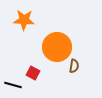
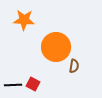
orange circle: moved 1 px left
red square: moved 11 px down
black line: rotated 18 degrees counterclockwise
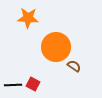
orange star: moved 4 px right, 2 px up
brown semicircle: rotated 64 degrees counterclockwise
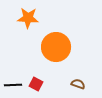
brown semicircle: moved 4 px right, 18 px down; rotated 16 degrees counterclockwise
red square: moved 3 px right
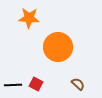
orange star: moved 1 px right
orange circle: moved 2 px right
brown semicircle: rotated 24 degrees clockwise
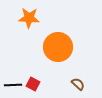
red square: moved 3 px left
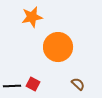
orange star: moved 3 px right, 1 px up; rotated 15 degrees counterclockwise
black line: moved 1 px left, 1 px down
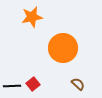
orange circle: moved 5 px right, 1 px down
red square: rotated 24 degrees clockwise
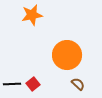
orange star: moved 2 px up
orange circle: moved 4 px right, 7 px down
black line: moved 2 px up
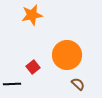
red square: moved 17 px up
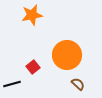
black line: rotated 12 degrees counterclockwise
